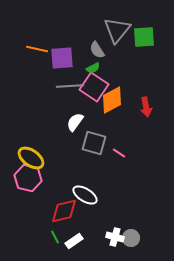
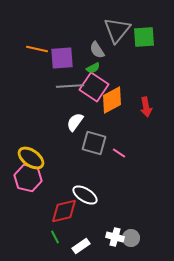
white rectangle: moved 7 px right, 5 px down
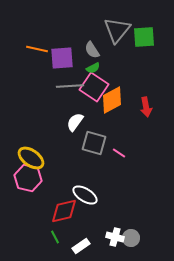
gray semicircle: moved 5 px left
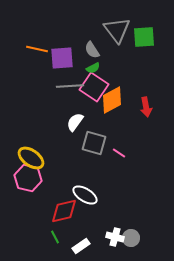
gray triangle: rotated 16 degrees counterclockwise
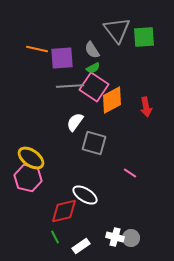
pink line: moved 11 px right, 20 px down
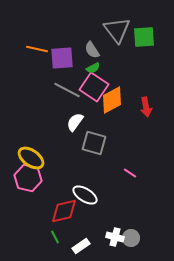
gray line: moved 3 px left, 4 px down; rotated 32 degrees clockwise
